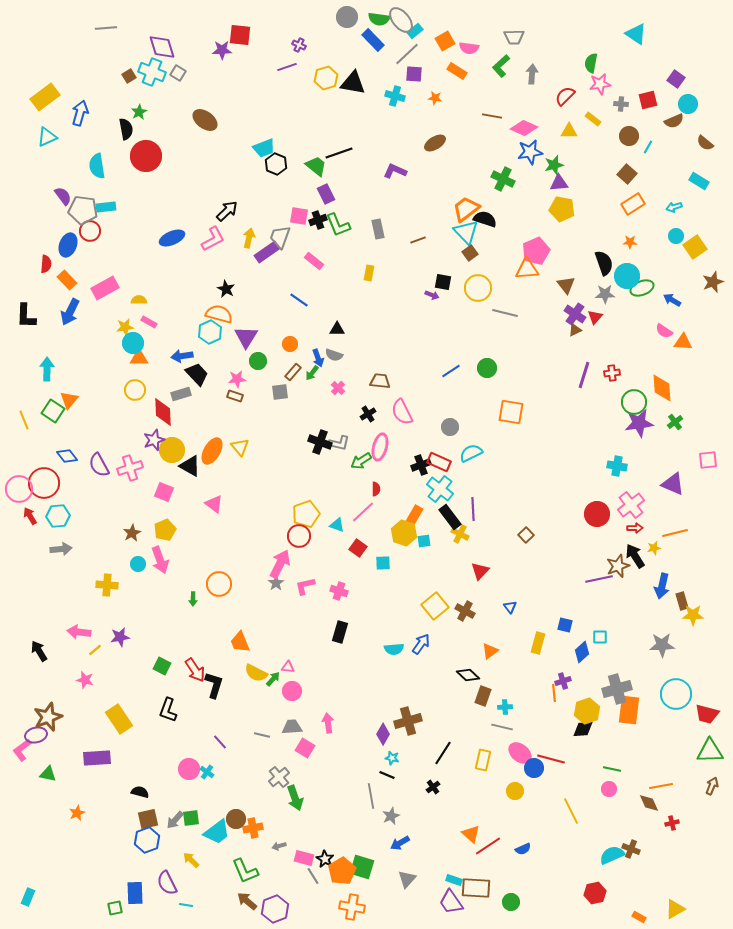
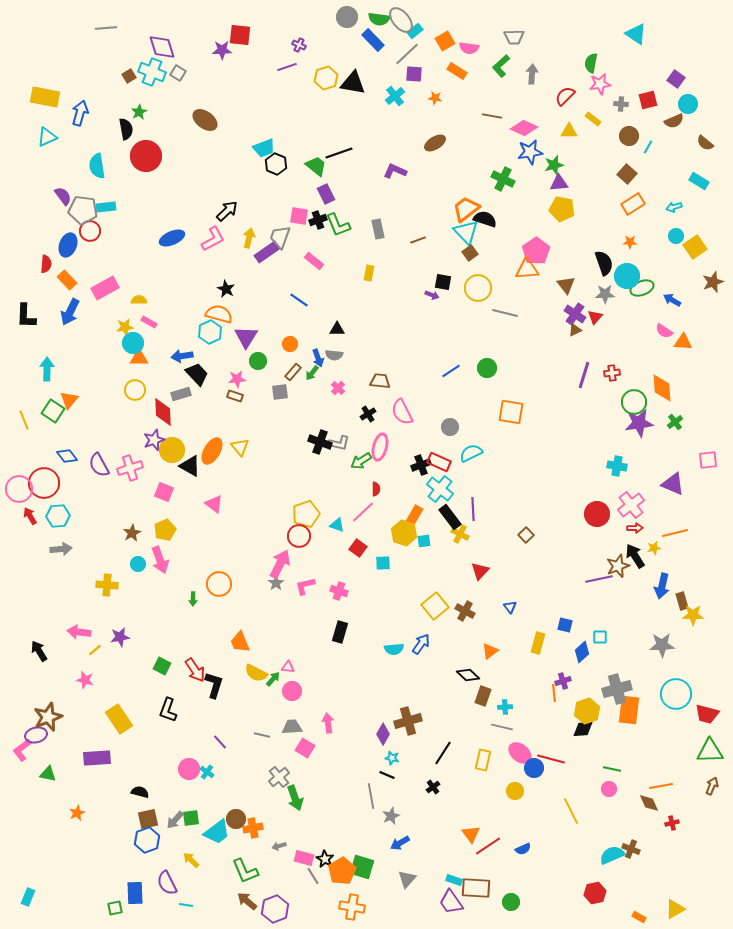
cyan cross at (395, 96): rotated 36 degrees clockwise
yellow rectangle at (45, 97): rotated 48 degrees clockwise
pink pentagon at (536, 251): rotated 12 degrees counterclockwise
gray semicircle at (334, 355): rotated 12 degrees counterclockwise
orange triangle at (471, 834): rotated 12 degrees clockwise
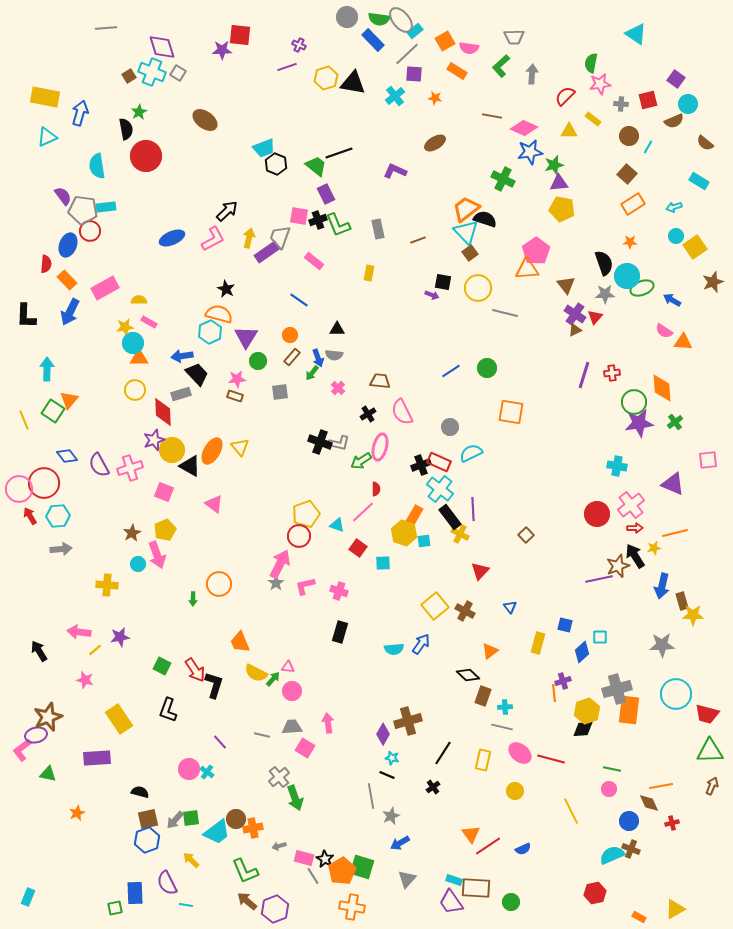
orange circle at (290, 344): moved 9 px up
brown rectangle at (293, 372): moved 1 px left, 15 px up
pink arrow at (160, 560): moved 3 px left, 5 px up
blue circle at (534, 768): moved 95 px right, 53 px down
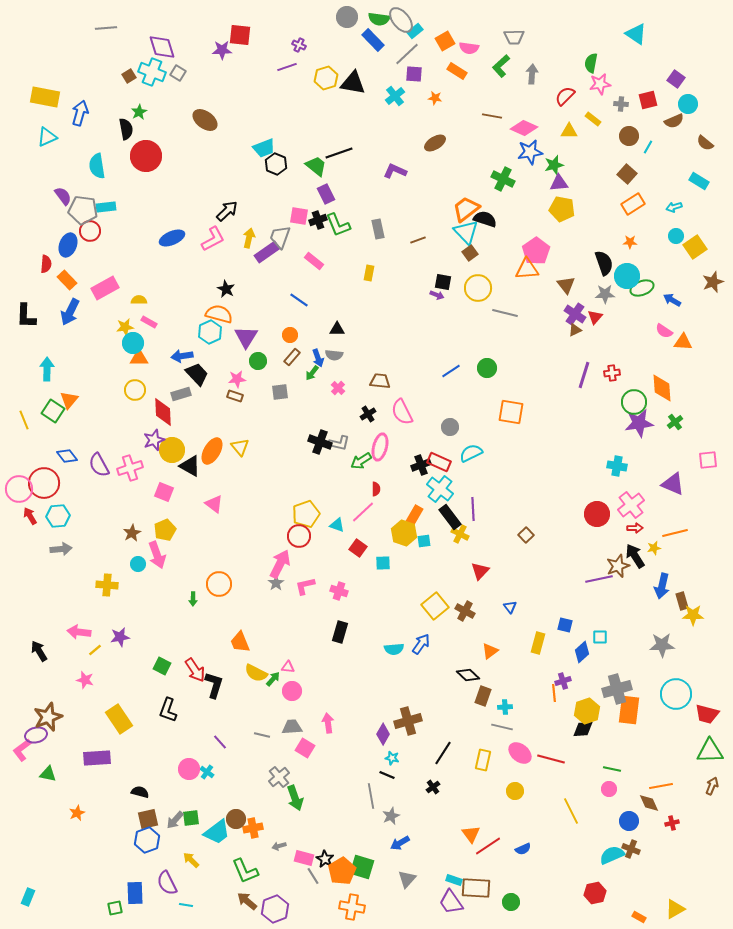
purple arrow at (432, 295): moved 5 px right
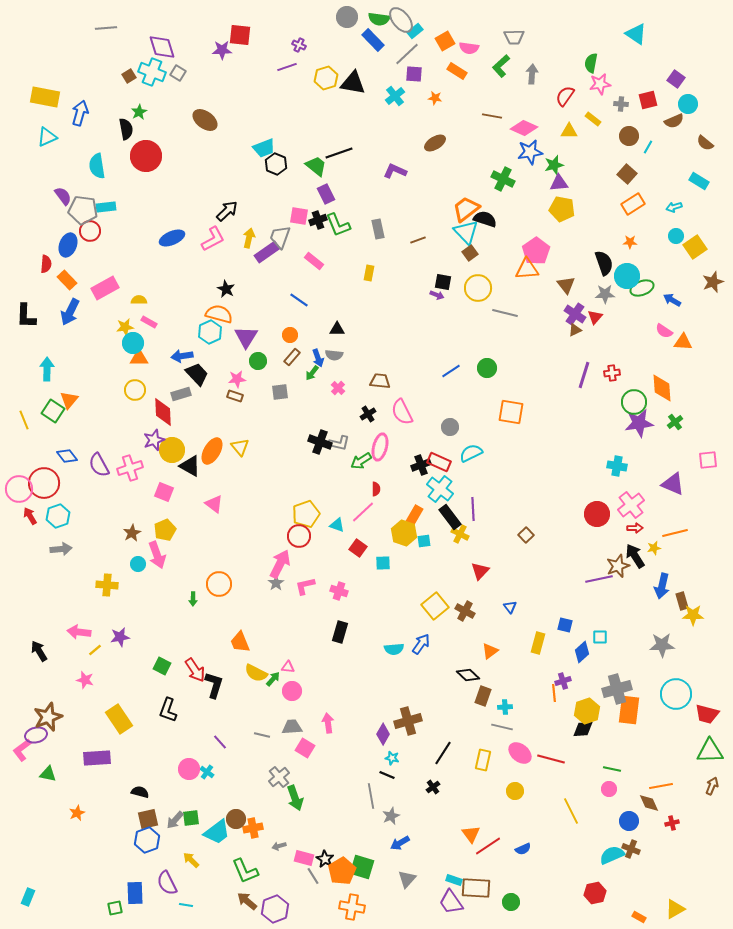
red semicircle at (565, 96): rotated 10 degrees counterclockwise
cyan hexagon at (58, 516): rotated 15 degrees counterclockwise
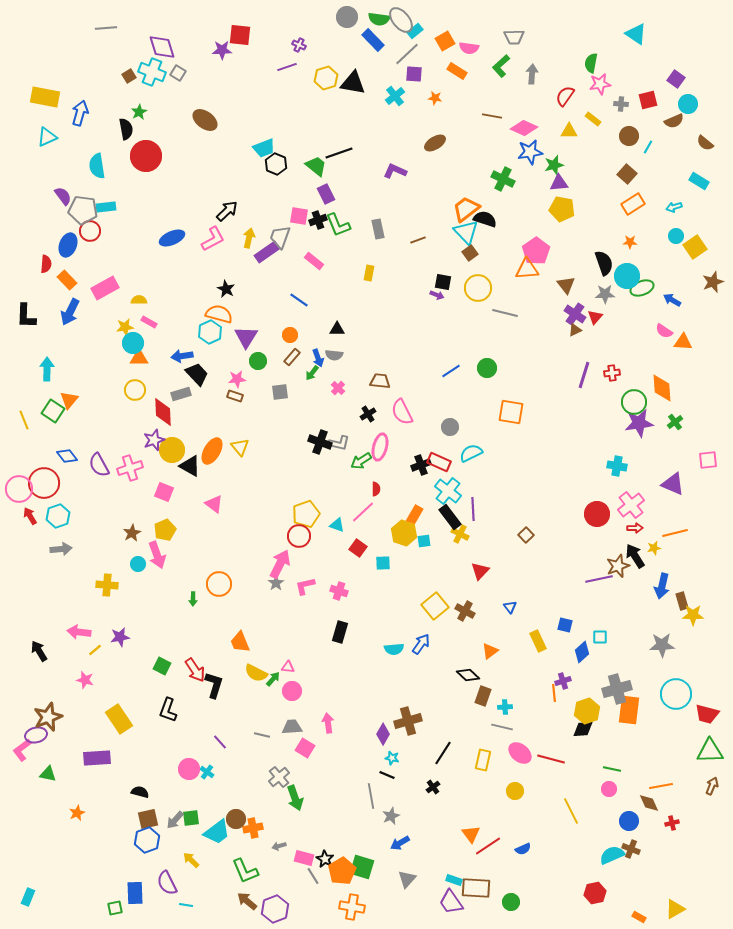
cyan cross at (440, 489): moved 8 px right, 2 px down
yellow rectangle at (538, 643): moved 2 px up; rotated 40 degrees counterclockwise
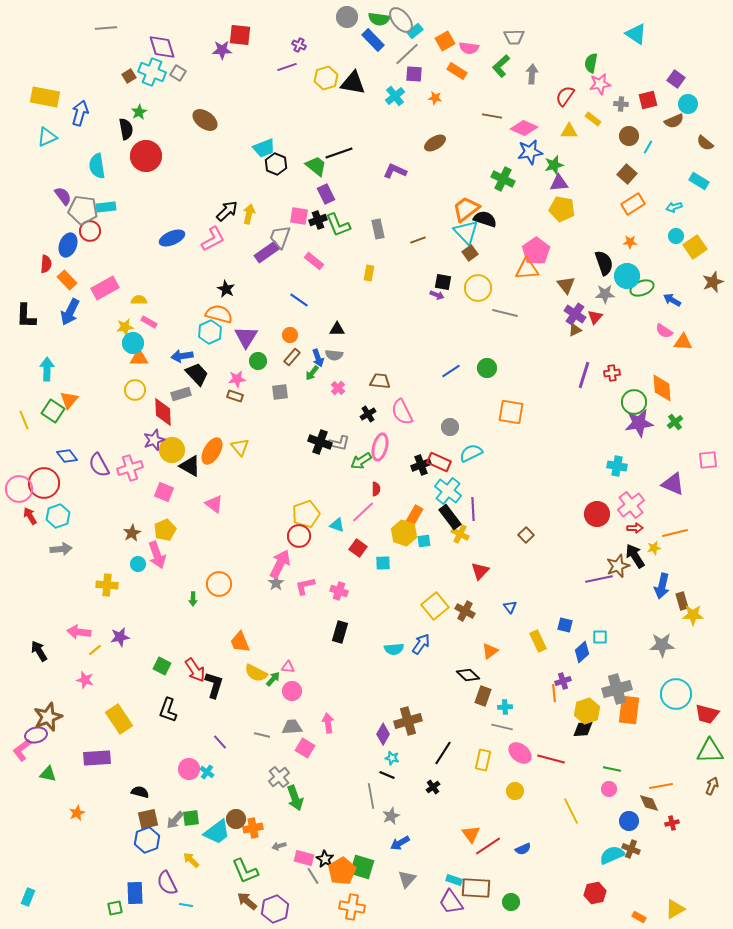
yellow arrow at (249, 238): moved 24 px up
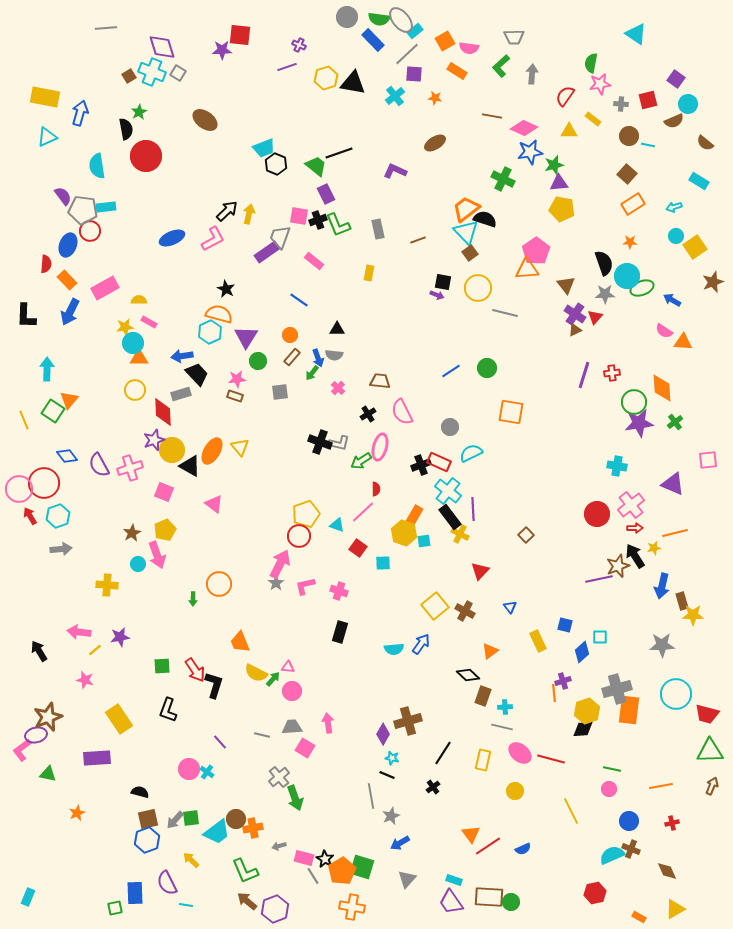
cyan line at (648, 147): moved 2 px up; rotated 72 degrees clockwise
green square at (162, 666): rotated 30 degrees counterclockwise
brown diamond at (649, 803): moved 18 px right, 68 px down
brown rectangle at (476, 888): moved 13 px right, 9 px down
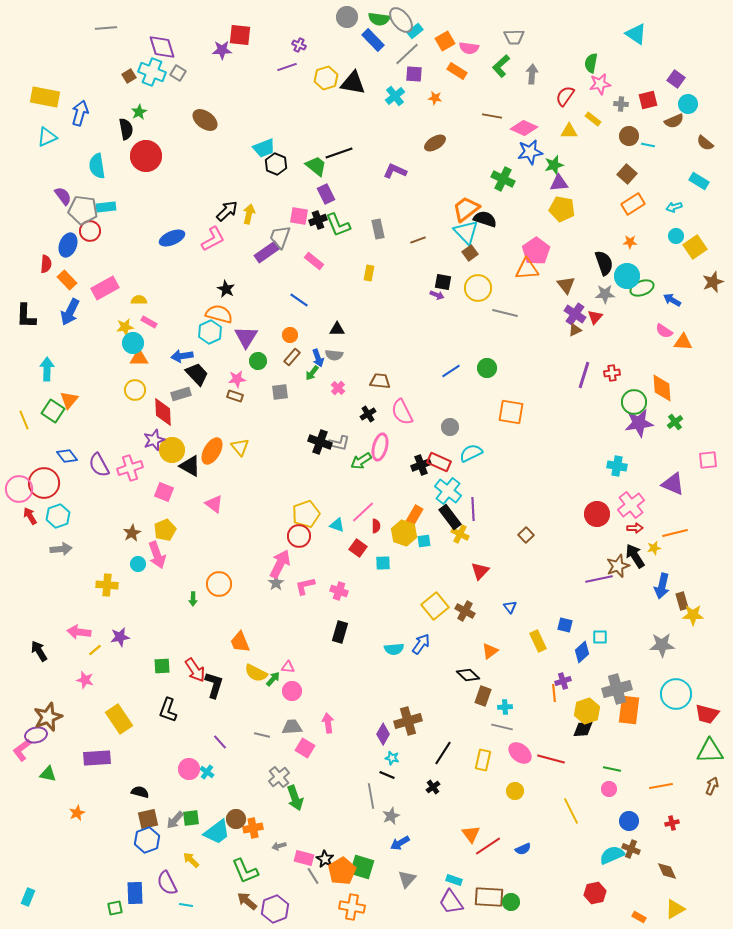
red semicircle at (376, 489): moved 37 px down
